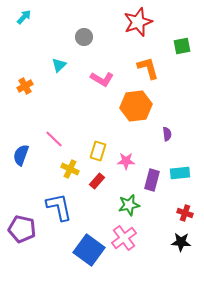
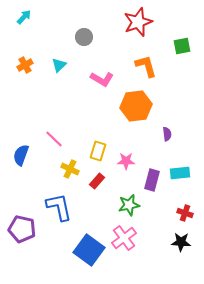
orange L-shape: moved 2 px left, 2 px up
orange cross: moved 21 px up
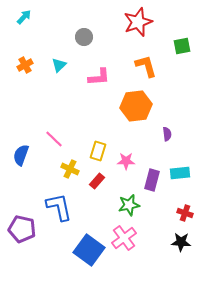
pink L-shape: moved 3 px left, 2 px up; rotated 35 degrees counterclockwise
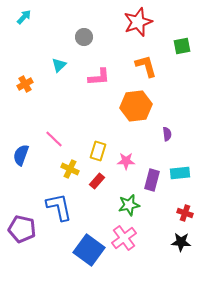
orange cross: moved 19 px down
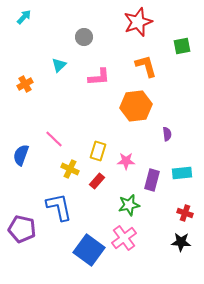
cyan rectangle: moved 2 px right
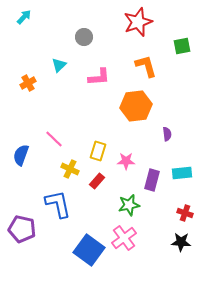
orange cross: moved 3 px right, 1 px up
blue L-shape: moved 1 px left, 3 px up
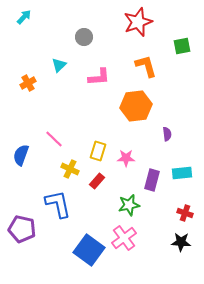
pink star: moved 3 px up
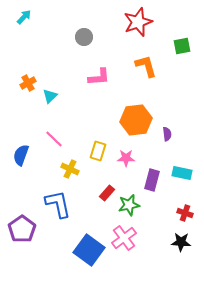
cyan triangle: moved 9 px left, 31 px down
orange hexagon: moved 14 px down
cyan rectangle: rotated 18 degrees clockwise
red rectangle: moved 10 px right, 12 px down
purple pentagon: rotated 24 degrees clockwise
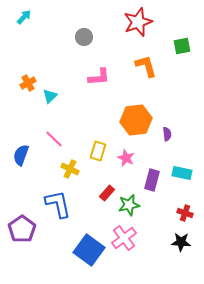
pink star: rotated 24 degrees clockwise
